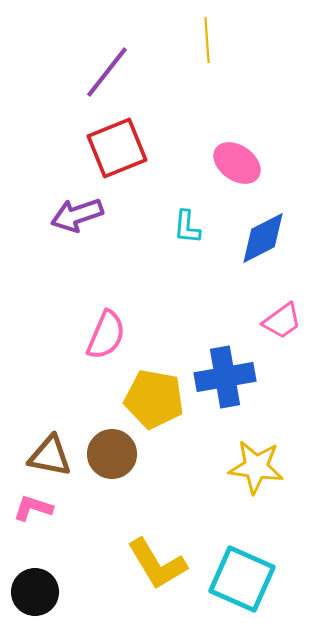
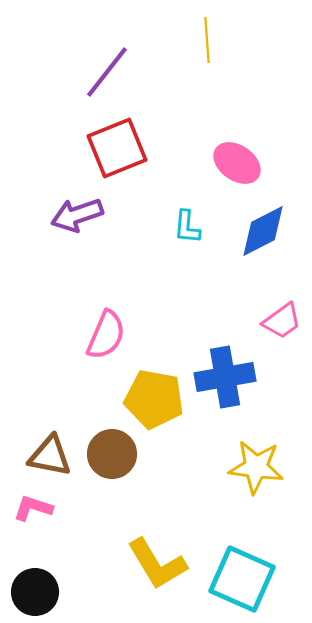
blue diamond: moved 7 px up
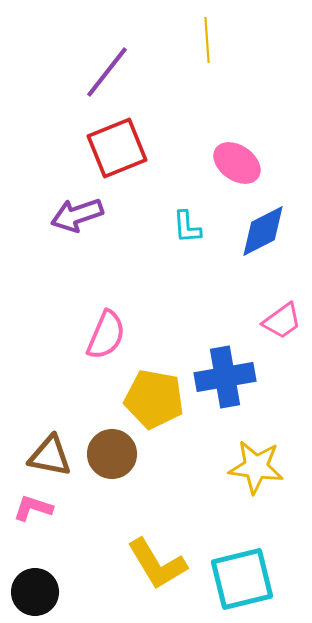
cyan L-shape: rotated 9 degrees counterclockwise
cyan square: rotated 38 degrees counterclockwise
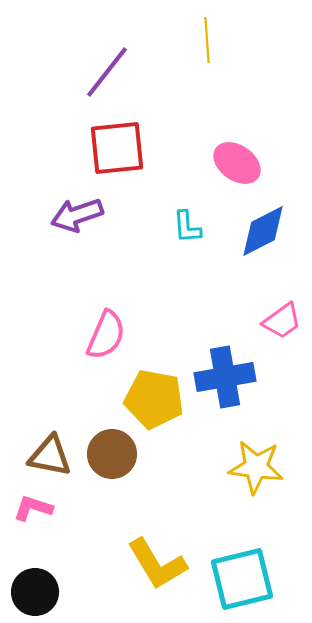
red square: rotated 16 degrees clockwise
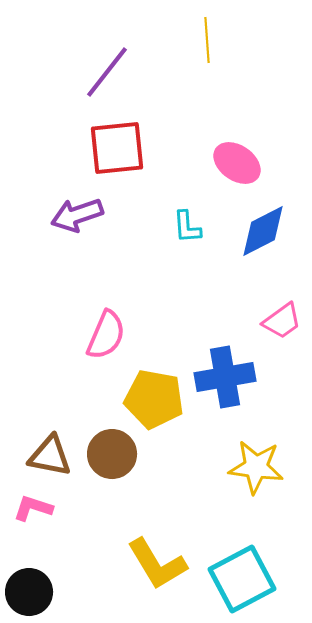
cyan square: rotated 14 degrees counterclockwise
black circle: moved 6 px left
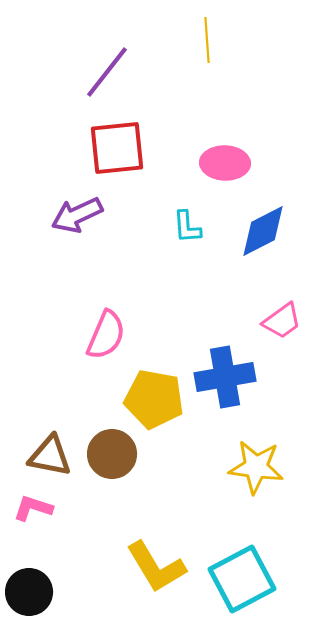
pink ellipse: moved 12 px left; rotated 33 degrees counterclockwise
purple arrow: rotated 6 degrees counterclockwise
yellow L-shape: moved 1 px left, 3 px down
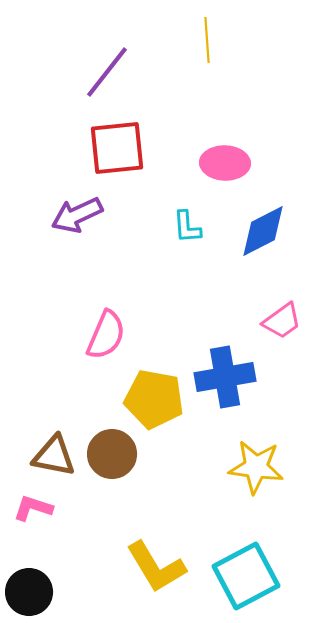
brown triangle: moved 4 px right
cyan square: moved 4 px right, 3 px up
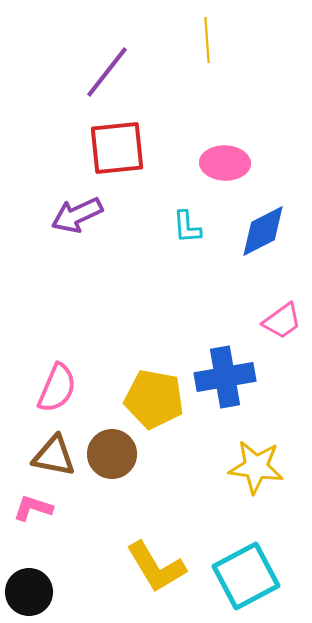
pink semicircle: moved 49 px left, 53 px down
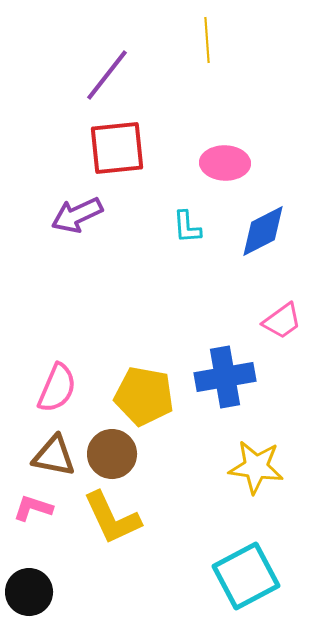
purple line: moved 3 px down
yellow pentagon: moved 10 px left, 3 px up
yellow L-shape: moved 44 px left, 49 px up; rotated 6 degrees clockwise
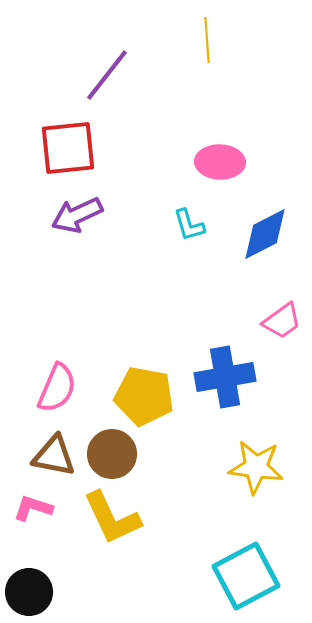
red square: moved 49 px left
pink ellipse: moved 5 px left, 1 px up
cyan L-shape: moved 2 px right, 2 px up; rotated 12 degrees counterclockwise
blue diamond: moved 2 px right, 3 px down
